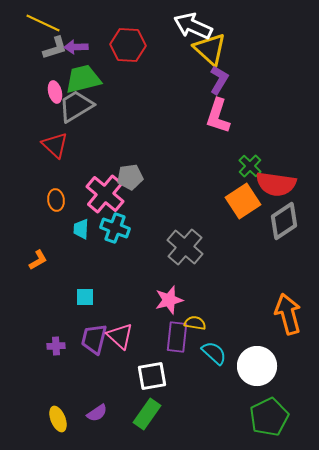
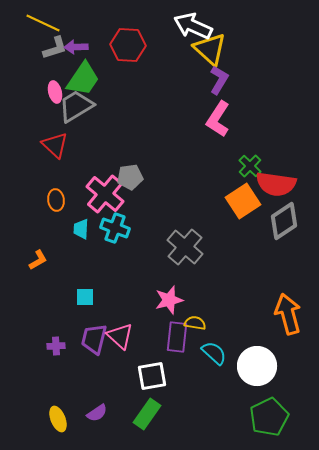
green trapezoid: rotated 138 degrees clockwise
pink L-shape: moved 3 px down; rotated 15 degrees clockwise
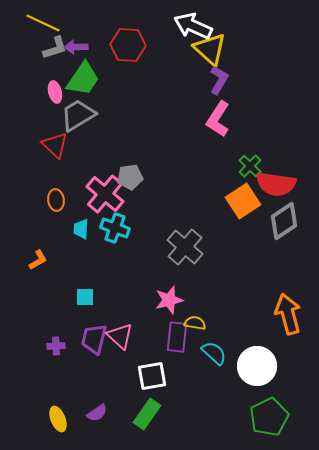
gray trapezoid: moved 2 px right, 9 px down
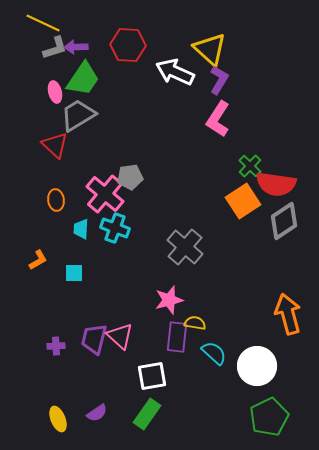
white arrow: moved 18 px left, 46 px down
cyan square: moved 11 px left, 24 px up
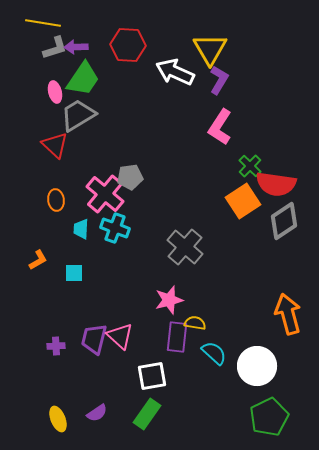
yellow line: rotated 16 degrees counterclockwise
yellow triangle: rotated 18 degrees clockwise
pink L-shape: moved 2 px right, 8 px down
